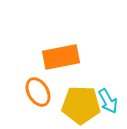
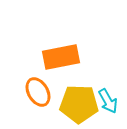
yellow pentagon: moved 2 px left, 1 px up
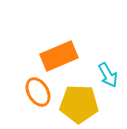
orange rectangle: moved 2 px left, 1 px up; rotated 12 degrees counterclockwise
cyan arrow: moved 26 px up
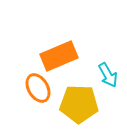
orange ellipse: moved 4 px up
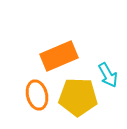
orange ellipse: moved 1 px left, 7 px down; rotated 16 degrees clockwise
yellow pentagon: moved 1 px left, 7 px up
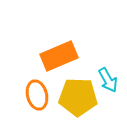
cyan arrow: moved 5 px down
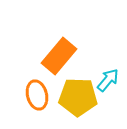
orange rectangle: rotated 27 degrees counterclockwise
cyan arrow: rotated 110 degrees counterclockwise
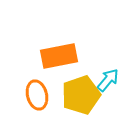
orange rectangle: rotated 39 degrees clockwise
yellow pentagon: moved 3 px right, 2 px up; rotated 21 degrees counterclockwise
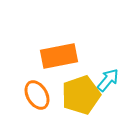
orange ellipse: rotated 16 degrees counterclockwise
